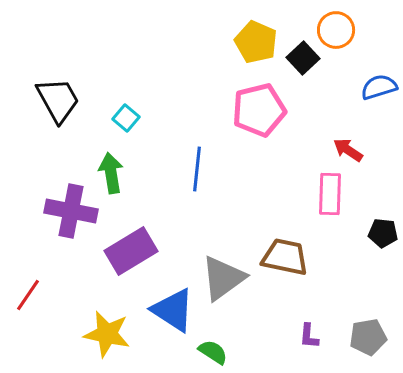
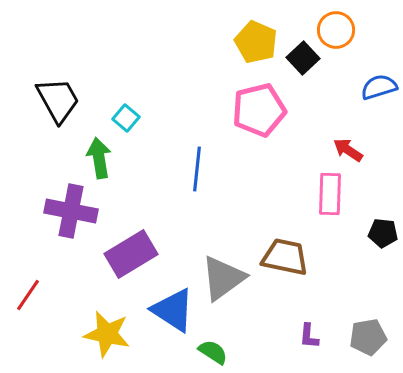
green arrow: moved 12 px left, 15 px up
purple rectangle: moved 3 px down
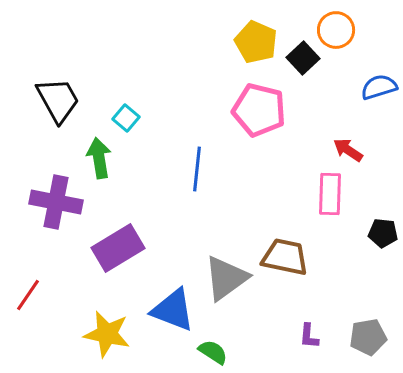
pink pentagon: rotated 28 degrees clockwise
purple cross: moved 15 px left, 9 px up
purple rectangle: moved 13 px left, 6 px up
gray triangle: moved 3 px right
blue triangle: rotated 12 degrees counterclockwise
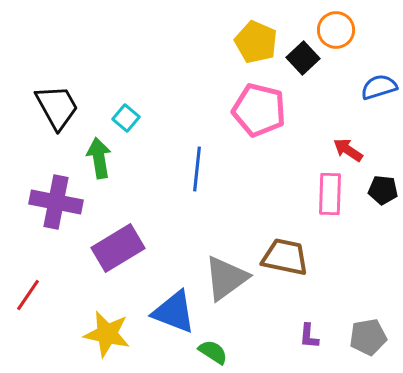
black trapezoid: moved 1 px left, 7 px down
black pentagon: moved 43 px up
blue triangle: moved 1 px right, 2 px down
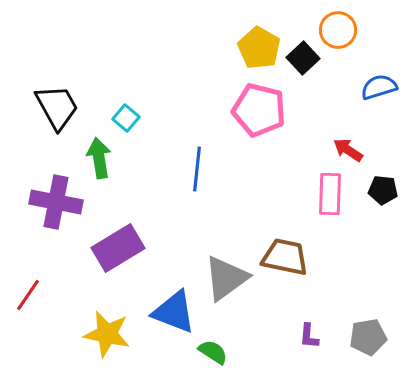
orange circle: moved 2 px right
yellow pentagon: moved 3 px right, 6 px down; rotated 6 degrees clockwise
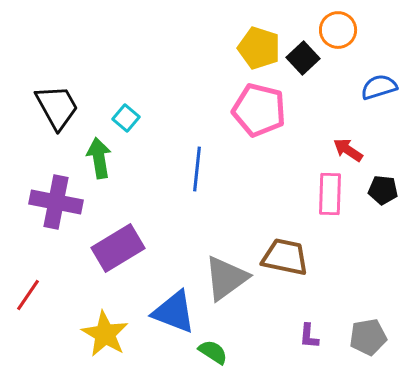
yellow pentagon: rotated 12 degrees counterclockwise
yellow star: moved 2 px left; rotated 18 degrees clockwise
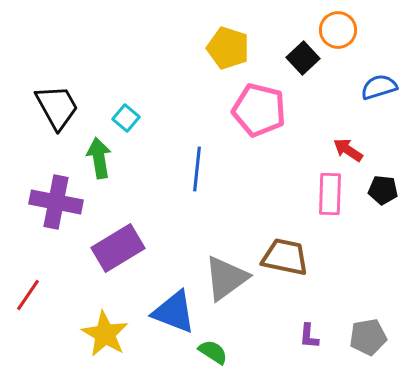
yellow pentagon: moved 31 px left
